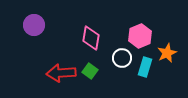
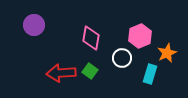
cyan rectangle: moved 5 px right, 7 px down
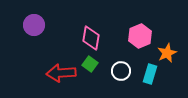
white circle: moved 1 px left, 13 px down
green square: moved 7 px up
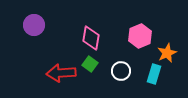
cyan rectangle: moved 4 px right
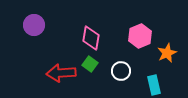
cyan rectangle: moved 11 px down; rotated 30 degrees counterclockwise
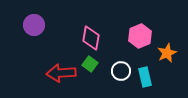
cyan rectangle: moved 9 px left, 8 px up
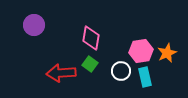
pink hexagon: moved 1 px right, 15 px down; rotated 15 degrees clockwise
